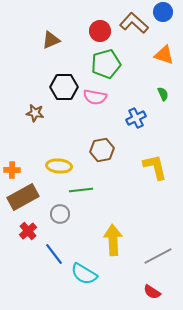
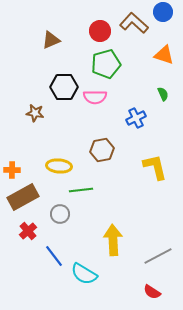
pink semicircle: rotated 10 degrees counterclockwise
blue line: moved 2 px down
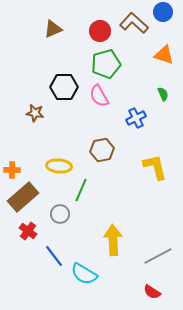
brown triangle: moved 2 px right, 11 px up
pink semicircle: moved 4 px right, 1 px up; rotated 60 degrees clockwise
green line: rotated 60 degrees counterclockwise
brown rectangle: rotated 12 degrees counterclockwise
red cross: rotated 12 degrees counterclockwise
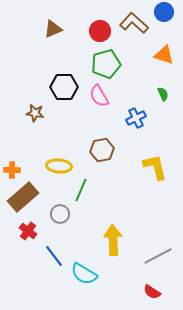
blue circle: moved 1 px right
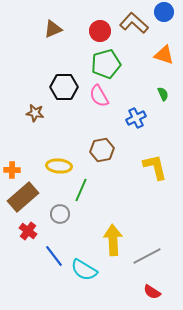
gray line: moved 11 px left
cyan semicircle: moved 4 px up
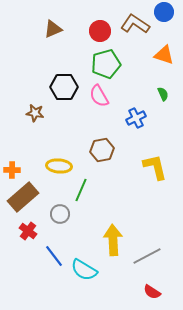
brown L-shape: moved 1 px right, 1 px down; rotated 8 degrees counterclockwise
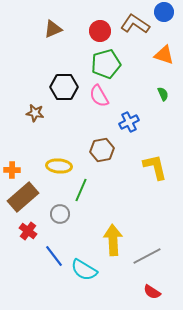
blue cross: moved 7 px left, 4 px down
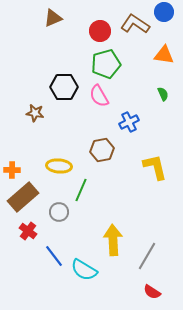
brown triangle: moved 11 px up
orange triangle: rotated 10 degrees counterclockwise
gray circle: moved 1 px left, 2 px up
gray line: rotated 32 degrees counterclockwise
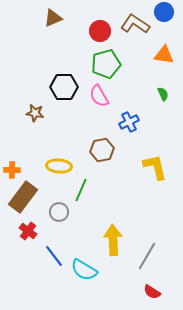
brown rectangle: rotated 12 degrees counterclockwise
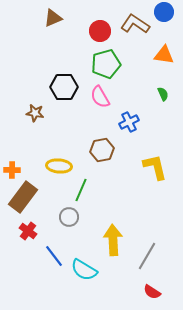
pink semicircle: moved 1 px right, 1 px down
gray circle: moved 10 px right, 5 px down
